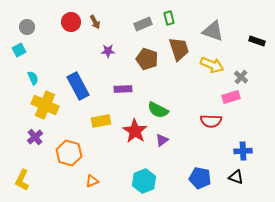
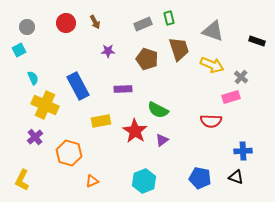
red circle: moved 5 px left, 1 px down
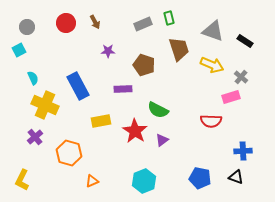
black rectangle: moved 12 px left; rotated 14 degrees clockwise
brown pentagon: moved 3 px left, 6 px down
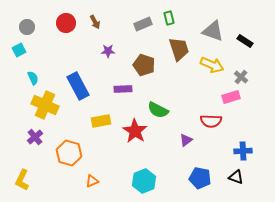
purple triangle: moved 24 px right
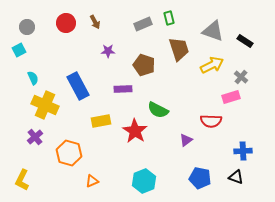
yellow arrow: rotated 50 degrees counterclockwise
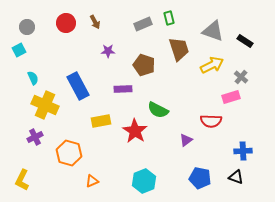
purple cross: rotated 14 degrees clockwise
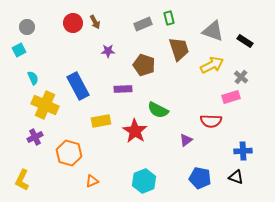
red circle: moved 7 px right
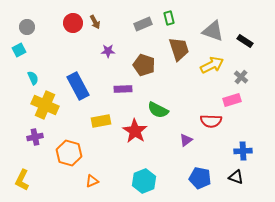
pink rectangle: moved 1 px right, 3 px down
purple cross: rotated 14 degrees clockwise
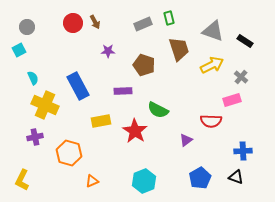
purple rectangle: moved 2 px down
blue pentagon: rotated 30 degrees clockwise
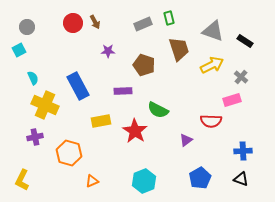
black triangle: moved 5 px right, 2 px down
